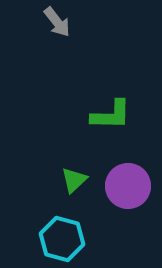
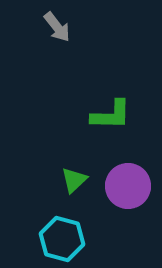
gray arrow: moved 5 px down
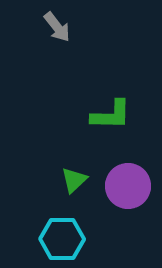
cyan hexagon: rotated 15 degrees counterclockwise
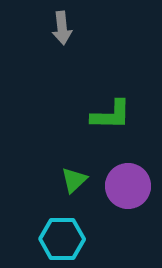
gray arrow: moved 5 px right, 1 px down; rotated 32 degrees clockwise
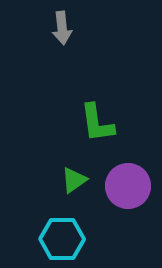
green L-shape: moved 14 px left, 8 px down; rotated 81 degrees clockwise
green triangle: rotated 8 degrees clockwise
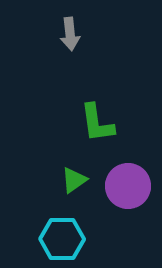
gray arrow: moved 8 px right, 6 px down
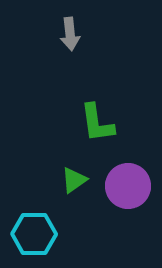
cyan hexagon: moved 28 px left, 5 px up
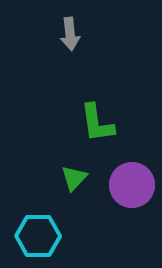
green triangle: moved 2 px up; rotated 12 degrees counterclockwise
purple circle: moved 4 px right, 1 px up
cyan hexagon: moved 4 px right, 2 px down
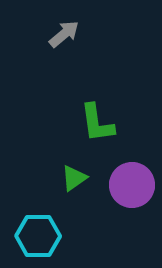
gray arrow: moved 6 px left; rotated 124 degrees counterclockwise
green triangle: rotated 12 degrees clockwise
